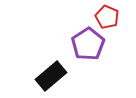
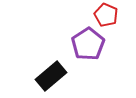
red pentagon: moved 1 px left, 2 px up
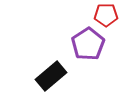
red pentagon: rotated 25 degrees counterclockwise
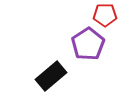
red pentagon: moved 1 px left
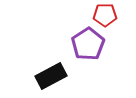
black rectangle: rotated 12 degrees clockwise
